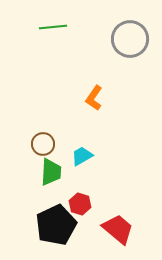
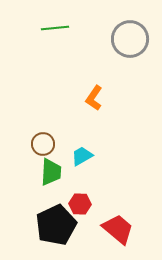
green line: moved 2 px right, 1 px down
red hexagon: rotated 15 degrees counterclockwise
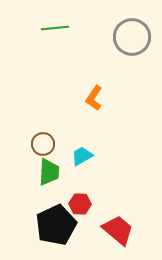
gray circle: moved 2 px right, 2 px up
green trapezoid: moved 2 px left
red trapezoid: moved 1 px down
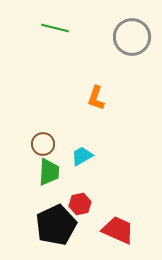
green line: rotated 20 degrees clockwise
orange L-shape: moved 2 px right; rotated 15 degrees counterclockwise
red hexagon: rotated 15 degrees counterclockwise
red trapezoid: rotated 16 degrees counterclockwise
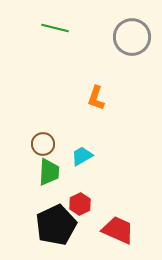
red hexagon: rotated 15 degrees counterclockwise
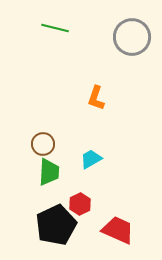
cyan trapezoid: moved 9 px right, 3 px down
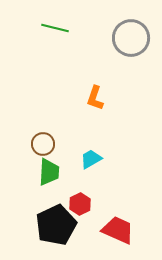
gray circle: moved 1 px left, 1 px down
orange L-shape: moved 1 px left
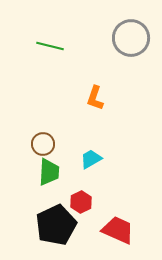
green line: moved 5 px left, 18 px down
red hexagon: moved 1 px right, 2 px up
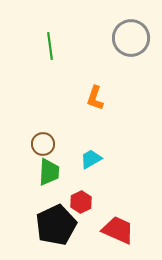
green line: rotated 68 degrees clockwise
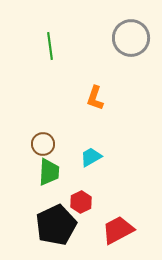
cyan trapezoid: moved 2 px up
red trapezoid: rotated 52 degrees counterclockwise
